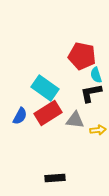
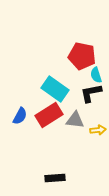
cyan rectangle: moved 10 px right, 1 px down
red rectangle: moved 1 px right, 2 px down
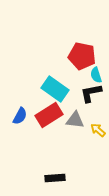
yellow arrow: rotated 133 degrees counterclockwise
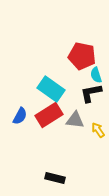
cyan rectangle: moved 4 px left
yellow arrow: rotated 14 degrees clockwise
black rectangle: rotated 18 degrees clockwise
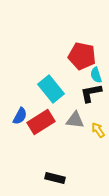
cyan rectangle: rotated 16 degrees clockwise
red rectangle: moved 8 px left, 7 px down
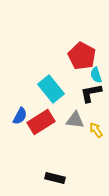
red pentagon: rotated 16 degrees clockwise
yellow arrow: moved 2 px left
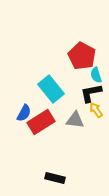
blue semicircle: moved 4 px right, 3 px up
yellow arrow: moved 20 px up
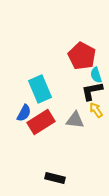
cyan rectangle: moved 11 px left; rotated 16 degrees clockwise
black L-shape: moved 1 px right, 2 px up
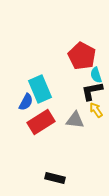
blue semicircle: moved 2 px right, 11 px up
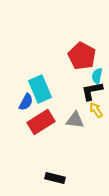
cyan semicircle: moved 1 px right, 1 px down; rotated 28 degrees clockwise
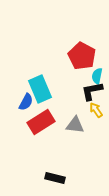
gray triangle: moved 5 px down
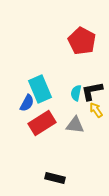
red pentagon: moved 15 px up
cyan semicircle: moved 21 px left, 17 px down
blue semicircle: moved 1 px right, 1 px down
red rectangle: moved 1 px right, 1 px down
